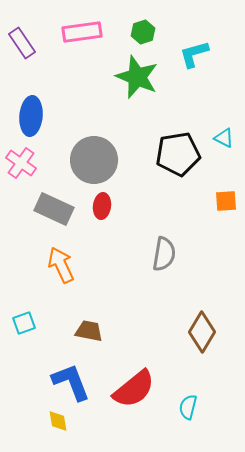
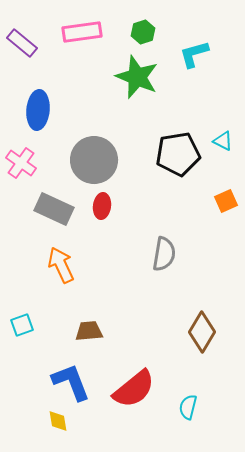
purple rectangle: rotated 16 degrees counterclockwise
blue ellipse: moved 7 px right, 6 px up
cyan triangle: moved 1 px left, 3 px down
orange square: rotated 20 degrees counterclockwise
cyan square: moved 2 px left, 2 px down
brown trapezoid: rotated 16 degrees counterclockwise
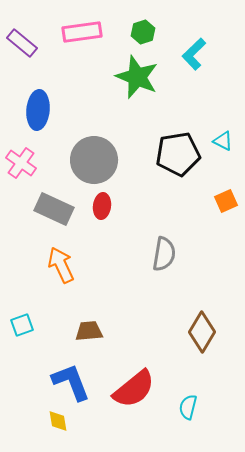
cyan L-shape: rotated 28 degrees counterclockwise
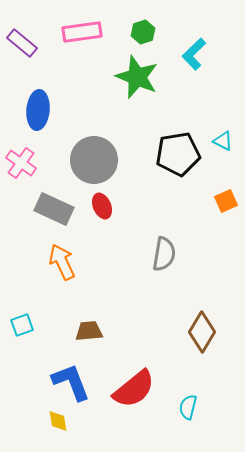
red ellipse: rotated 30 degrees counterclockwise
orange arrow: moved 1 px right, 3 px up
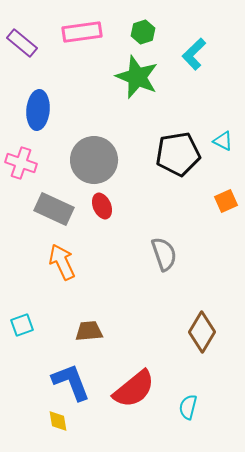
pink cross: rotated 16 degrees counterclockwise
gray semicircle: rotated 28 degrees counterclockwise
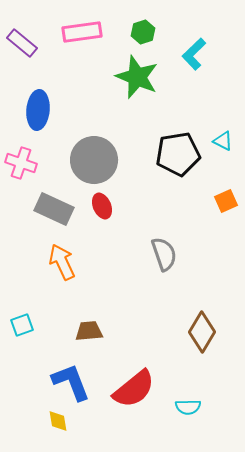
cyan semicircle: rotated 105 degrees counterclockwise
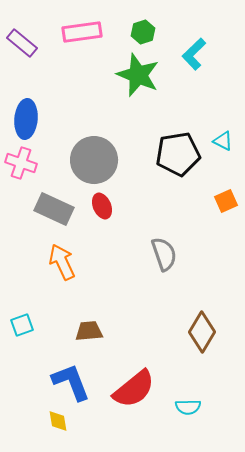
green star: moved 1 px right, 2 px up
blue ellipse: moved 12 px left, 9 px down
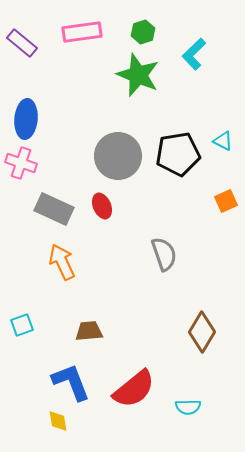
gray circle: moved 24 px right, 4 px up
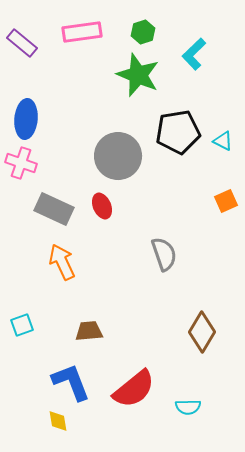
black pentagon: moved 22 px up
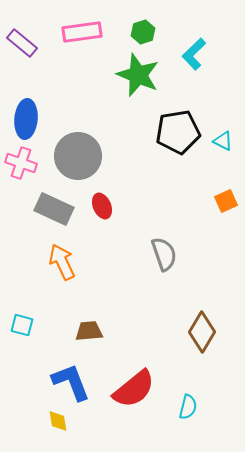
gray circle: moved 40 px left
cyan square: rotated 35 degrees clockwise
cyan semicircle: rotated 75 degrees counterclockwise
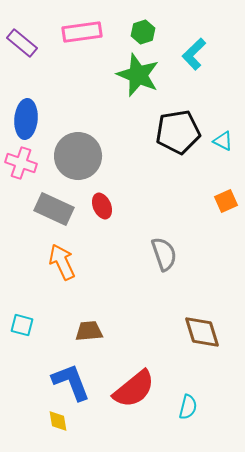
brown diamond: rotated 48 degrees counterclockwise
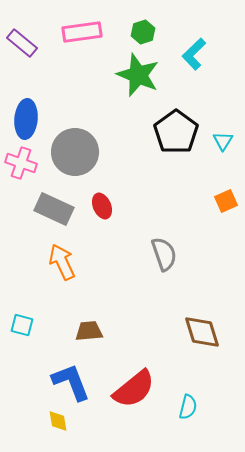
black pentagon: moved 2 px left; rotated 27 degrees counterclockwise
cyan triangle: rotated 35 degrees clockwise
gray circle: moved 3 px left, 4 px up
